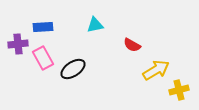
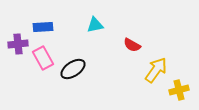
yellow arrow: rotated 24 degrees counterclockwise
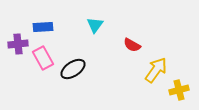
cyan triangle: rotated 42 degrees counterclockwise
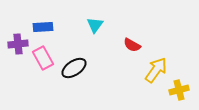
black ellipse: moved 1 px right, 1 px up
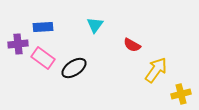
pink rectangle: rotated 25 degrees counterclockwise
yellow cross: moved 2 px right, 4 px down
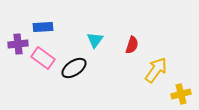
cyan triangle: moved 15 px down
red semicircle: rotated 102 degrees counterclockwise
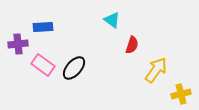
cyan triangle: moved 17 px right, 20 px up; rotated 30 degrees counterclockwise
pink rectangle: moved 7 px down
black ellipse: rotated 15 degrees counterclockwise
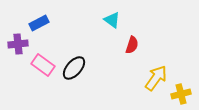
blue rectangle: moved 4 px left, 4 px up; rotated 24 degrees counterclockwise
yellow arrow: moved 8 px down
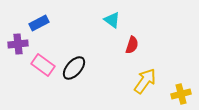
yellow arrow: moved 11 px left, 3 px down
